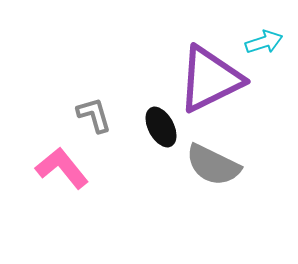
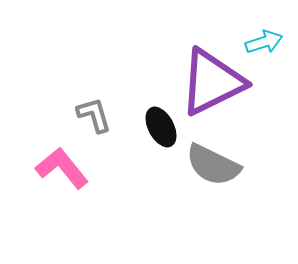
purple triangle: moved 2 px right, 3 px down
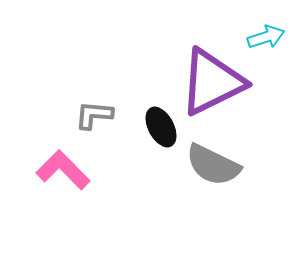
cyan arrow: moved 2 px right, 5 px up
gray L-shape: rotated 69 degrees counterclockwise
pink L-shape: moved 1 px right, 2 px down; rotated 6 degrees counterclockwise
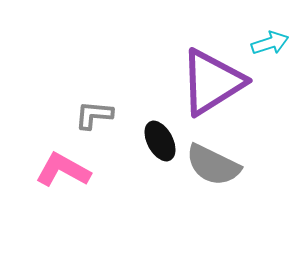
cyan arrow: moved 4 px right, 6 px down
purple triangle: rotated 6 degrees counterclockwise
black ellipse: moved 1 px left, 14 px down
pink L-shape: rotated 16 degrees counterclockwise
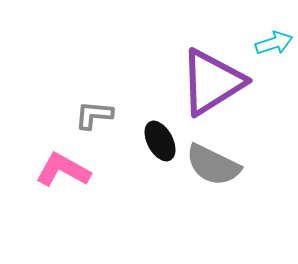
cyan arrow: moved 4 px right
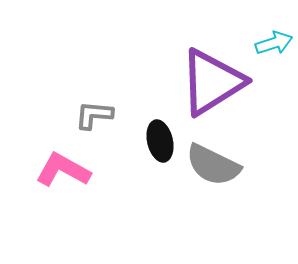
black ellipse: rotated 15 degrees clockwise
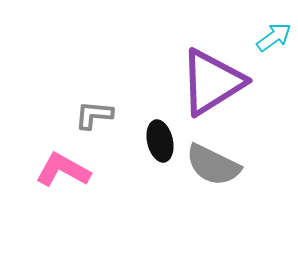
cyan arrow: moved 6 px up; rotated 18 degrees counterclockwise
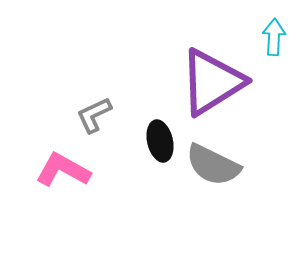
cyan arrow: rotated 51 degrees counterclockwise
gray L-shape: rotated 30 degrees counterclockwise
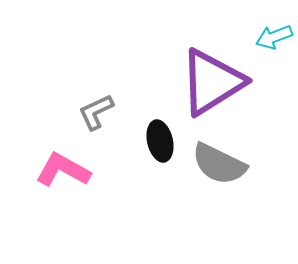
cyan arrow: rotated 114 degrees counterclockwise
gray L-shape: moved 2 px right, 3 px up
gray semicircle: moved 6 px right, 1 px up
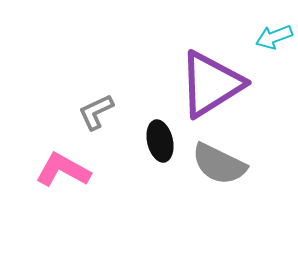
purple triangle: moved 1 px left, 2 px down
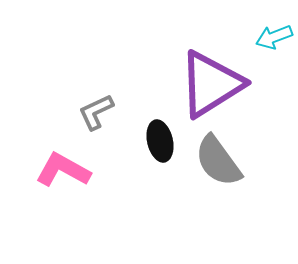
gray semicircle: moved 1 px left, 3 px up; rotated 28 degrees clockwise
